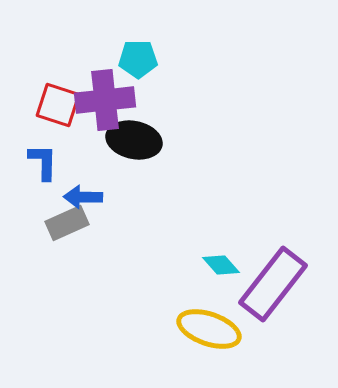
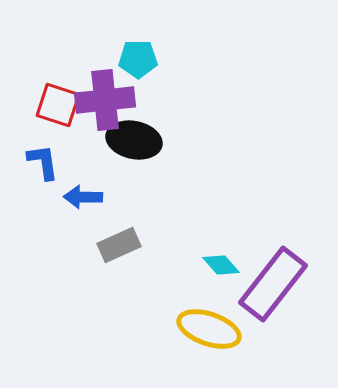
blue L-shape: rotated 9 degrees counterclockwise
gray rectangle: moved 52 px right, 22 px down
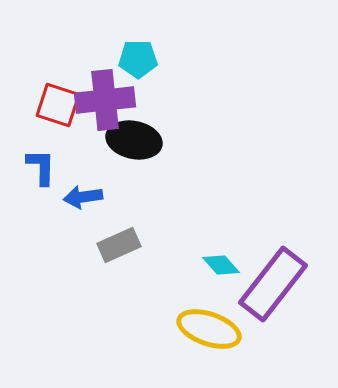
blue L-shape: moved 2 px left, 5 px down; rotated 9 degrees clockwise
blue arrow: rotated 9 degrees counterclockwise
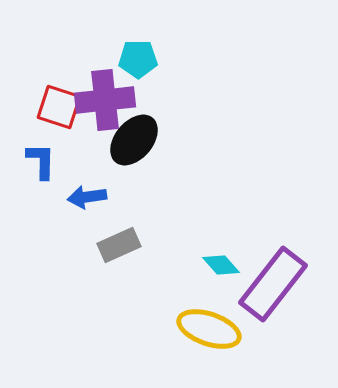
red square: moved 1 px right, 2 px down
black ellipse: rotated 62 degrees counterclockwise
blue L-shape: moved 6 px up
blue arrow: moved 4 px right
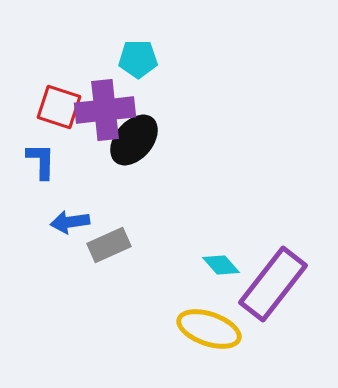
purple cross: moved 10 px down
blue arrow: moved 17 px left, 25 px down
gray rectangle: moved 10 px left
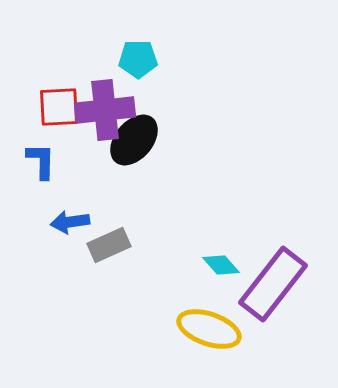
red square: rotated 21 degrees counterclockwise
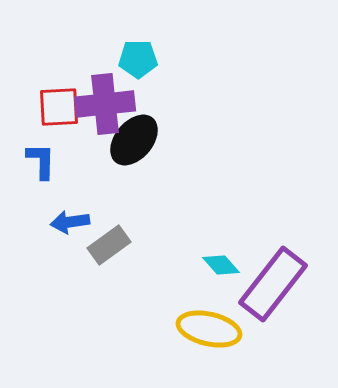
purple cross: moved 6 px up
gray rectangle: rotated 12 degrees counterclockwise
yellow ellipse: rotated 6 degrees counterclockwise
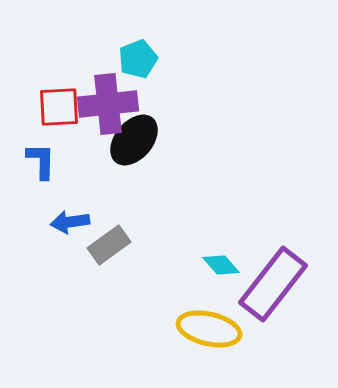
cyan pentagon: rotated 21 degrees counterclockwise
purple cross: moved 3 px right
